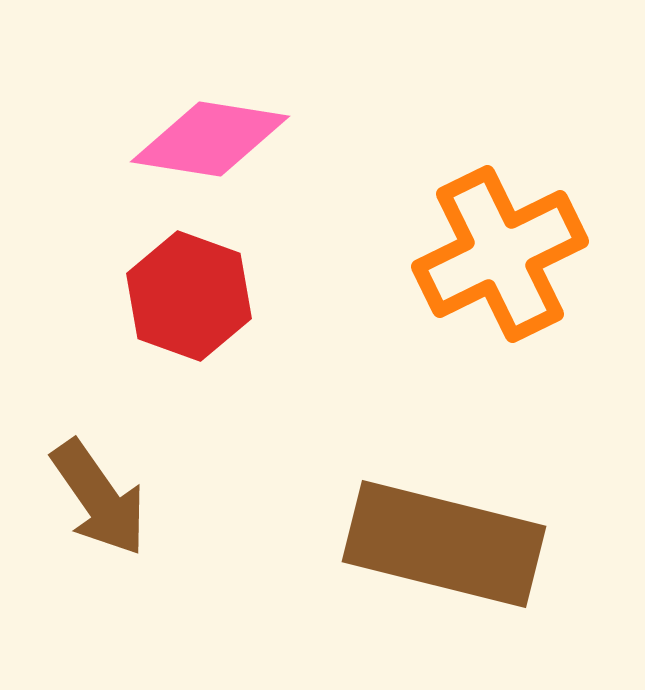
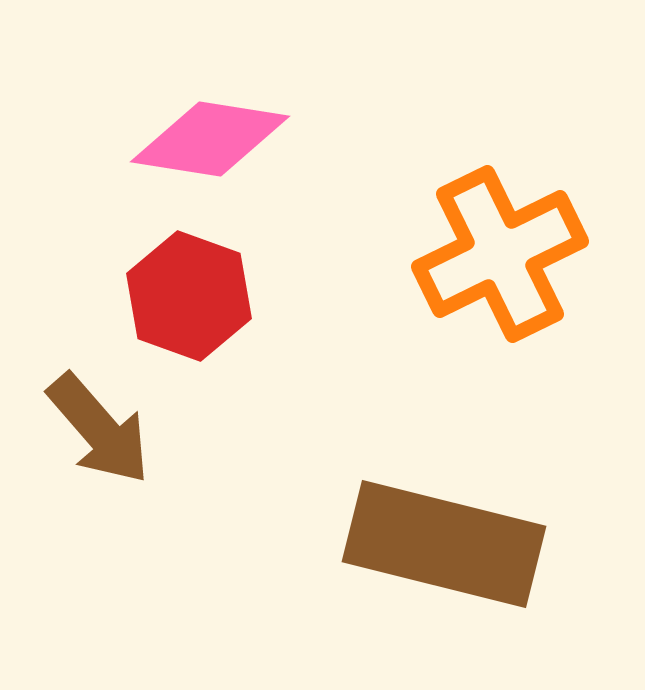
brown arrow: moved 69 px up; rotated 6 degrees counterclockwise
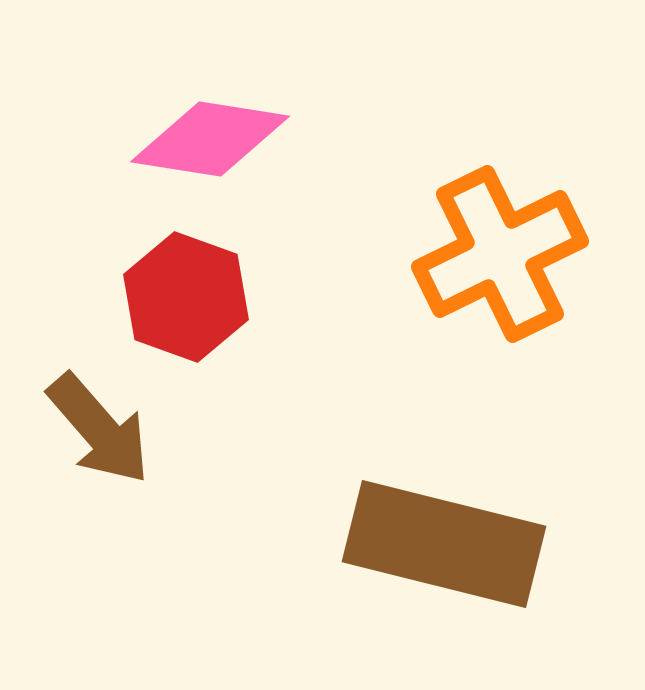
red hexagon: moved 3 px left, 1 px down
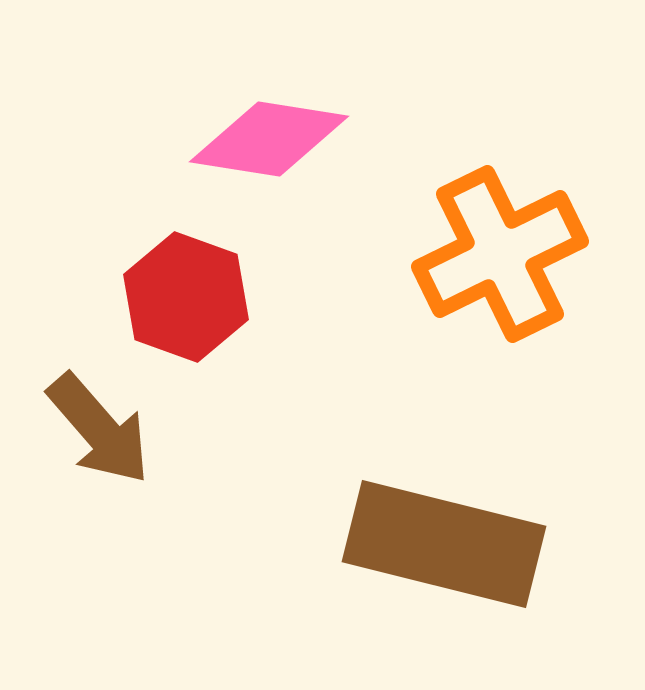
pink diamond: moved 59 px right
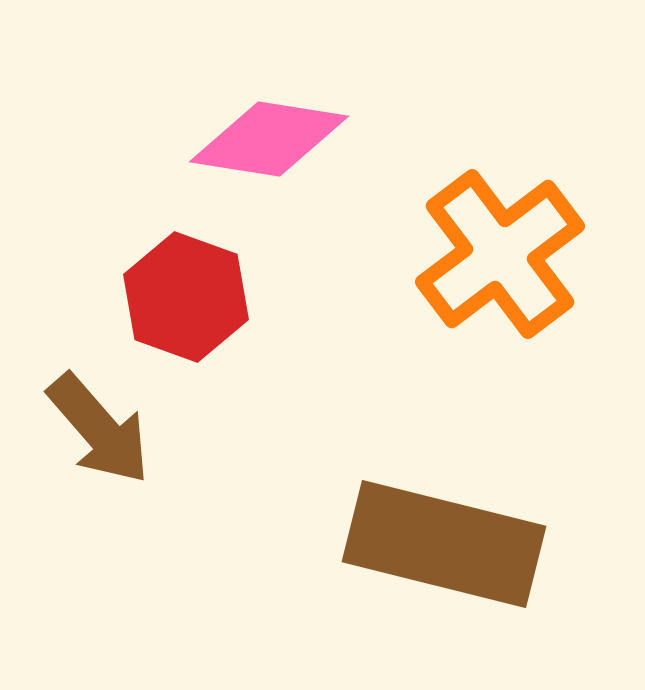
orange cross: rotated 11 degrees counterclockwise
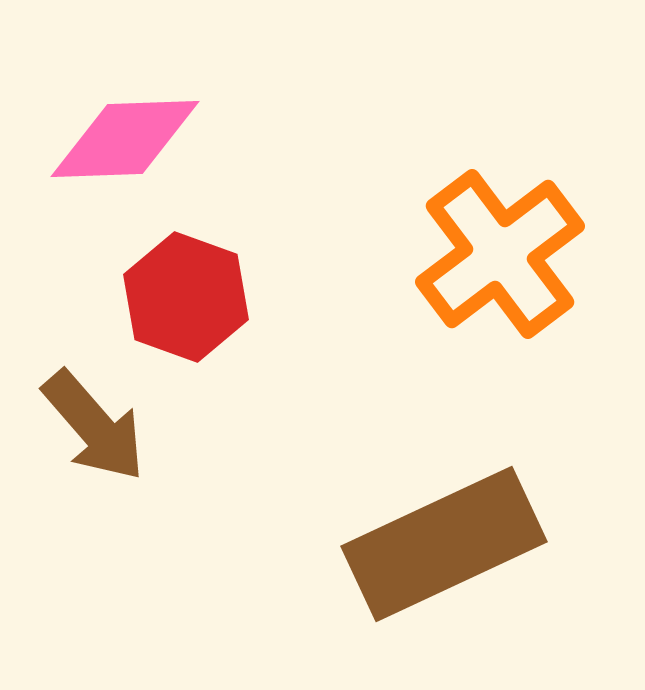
pink diamond: moved 144 px left; rotated 11 degrees counterclockwise
brown arrow: moved 5 px left, 3 px up
brown rectangle: rotated 39 degrees counterclockwise
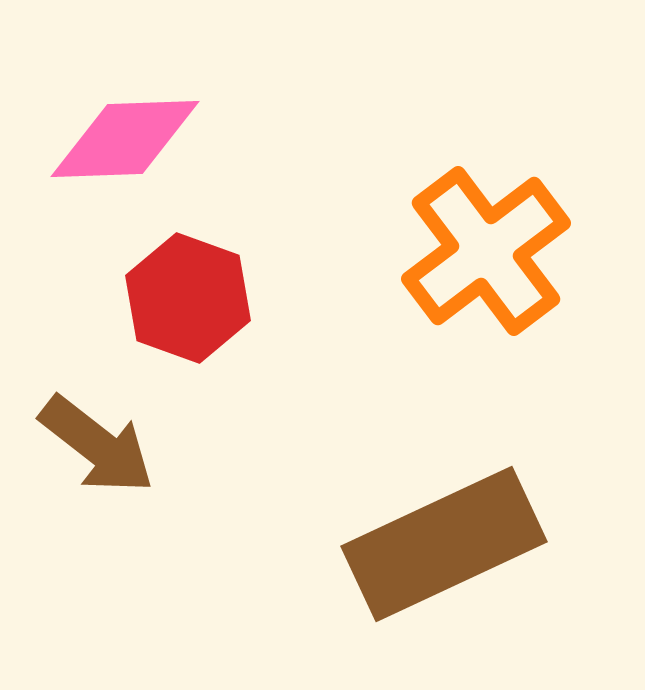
orange cross: moved 14 px left, 3 px up
red hexagon: moved 2 px right, 1 px down
brown arrow: moved 3 px right, 19 px down; rotated 11 degrees counterclockwise
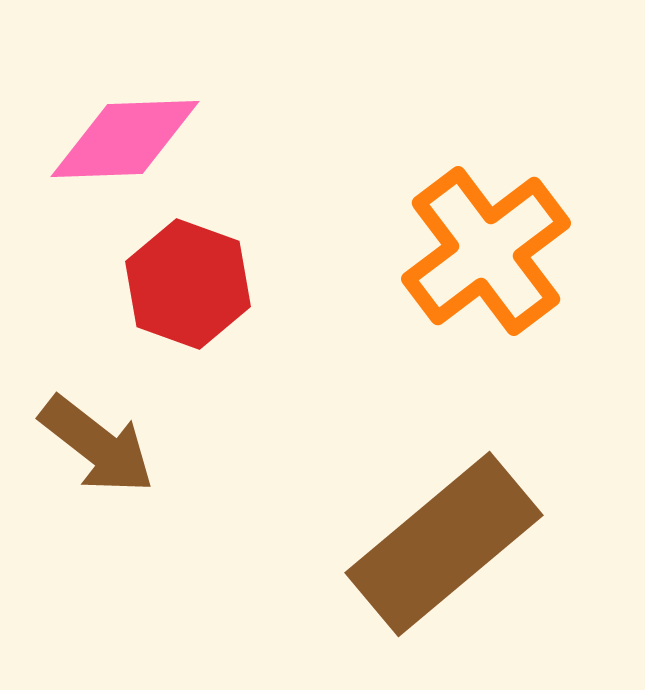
red hexagon: moved 14 px up
brown rectangle: rotated 15 degrees counterclockwise
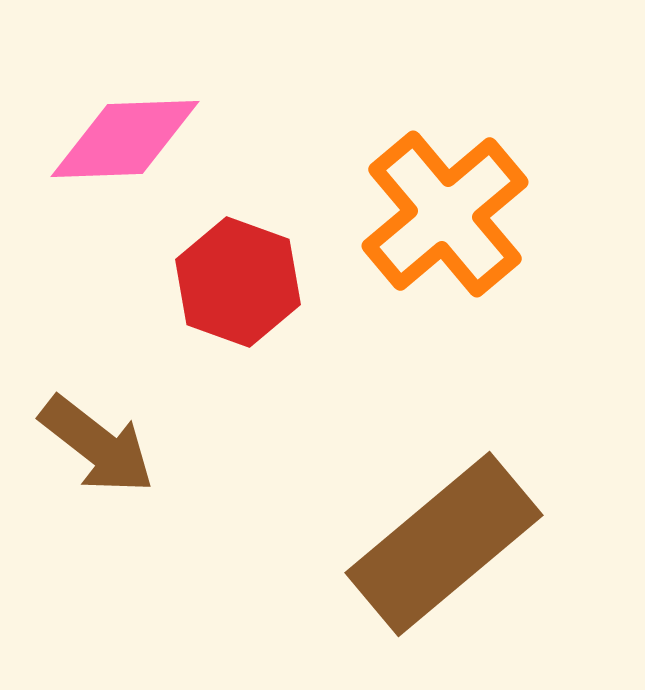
orange cross: moved 41 px left, 37 px up; rotated 3 degrees counterclockwise
red hexagon: moved 50 px right, 2 px up
